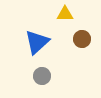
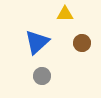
brown circle: moved 4 px down
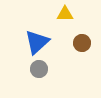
gray circle: moved 3 px left, 7 px up
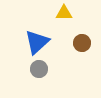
yellow triangle: moved 1 px left, 1 px up
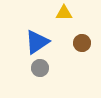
blue triangle: rotated 8 degrees clockwise
gray circle: moved 1 px right, 1 px up
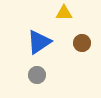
blue triangle: moved 2 px right
gray circle: moved 3 px left, 7 px down
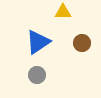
yellow triangle: moved 1 px left, 1 px up
blue triangle: moved 1 px left
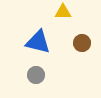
blue triangle: rotated 48 degrees clockwise
gray circle: moved 1 px left
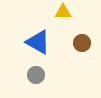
blue triangle: rotated 16 degrees clockwise
